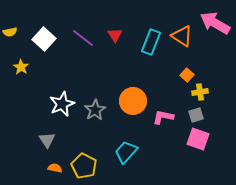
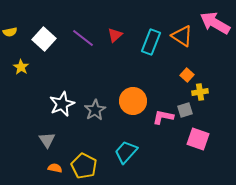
red triangle: rotated 21 degrees clockwise
gray square: moved 11 px left, 5 px up
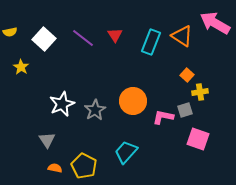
red triangle: rotated 21 degrees counterclockwise
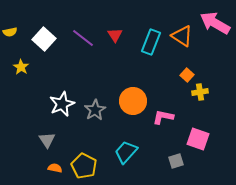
gray square: moved 9 px left, 51 px down
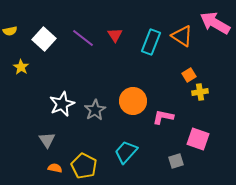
yellow semicircle: moved 1 px up
orange square: moved 2 px right; rotated 16 degrees clockwise
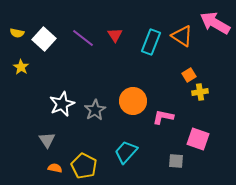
yellow semicircle: moved 7 px right, 2 px down; rotated 24 degrees clockwise
gray square: rotated 21 degrees clockwise
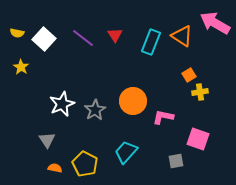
gray square: rotated 14 degrees counterclockwise
yellow pentagon: moved 1 px right, 2 px up
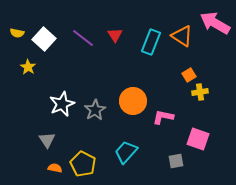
yellow star: moved 7 px right
yellow pentagon: moved 2 px left
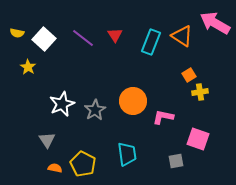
cyan trapezoid: moved 1 px right, 2 px down; rotated 130 degrees clockwise
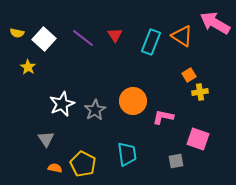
gray triangle: moved 1 px left, 1 px up
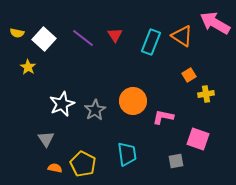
yellow cross: moved 6 px right, 2 px down
